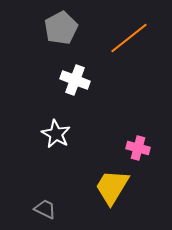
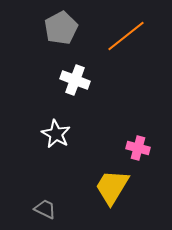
orange line: moved 3 px left, 2 px up
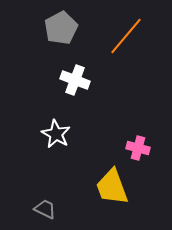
orange line: rotated 12 degrees counterclockwise
yellow trapezoid: rotated 51 degrees counterclockwise
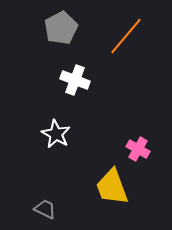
pink cross: moved 1 px down; rotated 15 degrees clockwise
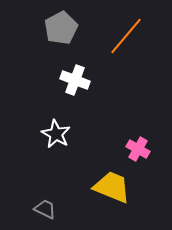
yellow trapezoid: rotated 132 degrees clockwise
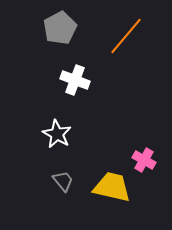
gray pentagon: moved 1 px left
white star: moved 1 px right
pink cross: moved 6 px right, 11 px down
yellow trapezoid: rotated 9 degrees counterclockwise
gray trapezoid: moved 18 px right, 28 px up; rotated 25 degrees clockwise
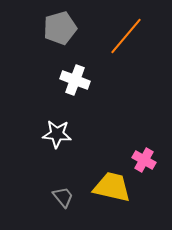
gray pentagon: rotated 12 degrees clockwise
white star: rotated 24 degrees counterclockwise
gray trapezoid: moved 16 px down
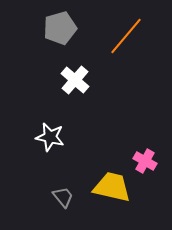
white cross: rotated 20 degrees clockwise
white star: moved 7 px left, 3 px down; rotated 8 degrees clockwise
pink cross: moved 1 px right, 1 px down
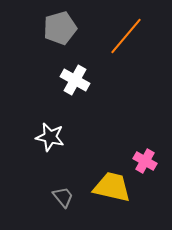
white cross: rotated 12 degrees counterclockwise
